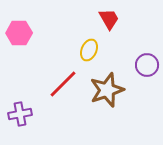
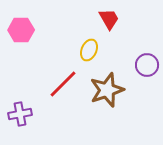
pink hexagon: moved 2 px right, 3 px up
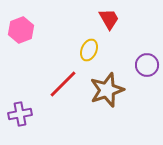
pink hexagon: rotated 20 degrees counterclockwise
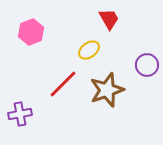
pink hexagon: moved 10 px right, 2 px down
yellow ellipse: rotated 30 degrees clockwise
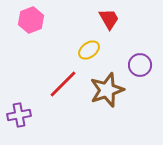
pink hexagon: moved 12 px up
purple circle: moved 7 px left
purple cross: moved 1 px left, 1 px down
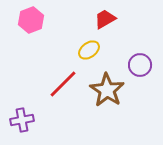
red trapezoid: moved 4 px left; rotated 90 degrees counterclockwise
brown star: rotated 20 degrees counterclockwise
purple cross: moved 3 px right, 5 px down
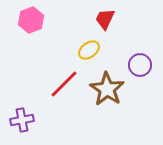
red trapezoid: rotated 35 degrees counterclockwise
red line: moved 1 px right
brown star: moved 1 px up
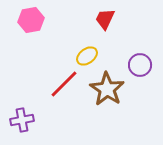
pink hexagon: rotated 10 degrees clockwise
yellow ellipse: moved 2 px left, 6 px down
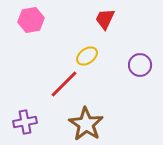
brown star: moved 21 px left, 35 px down
purple cross: moved 3 px right, 2 px down
